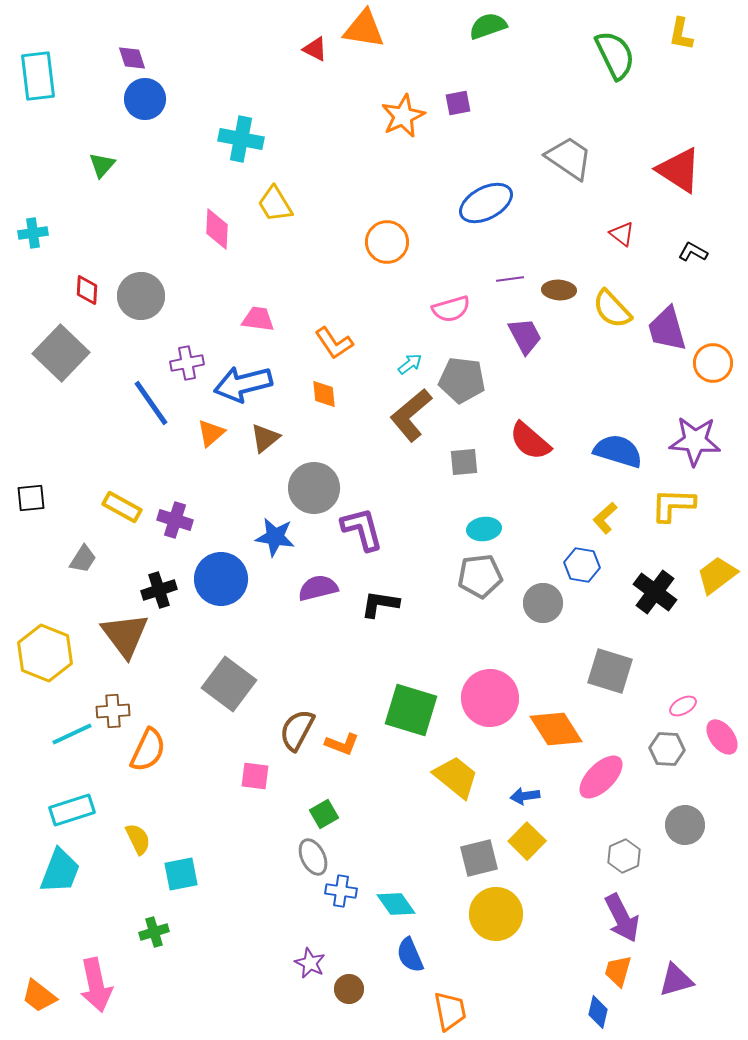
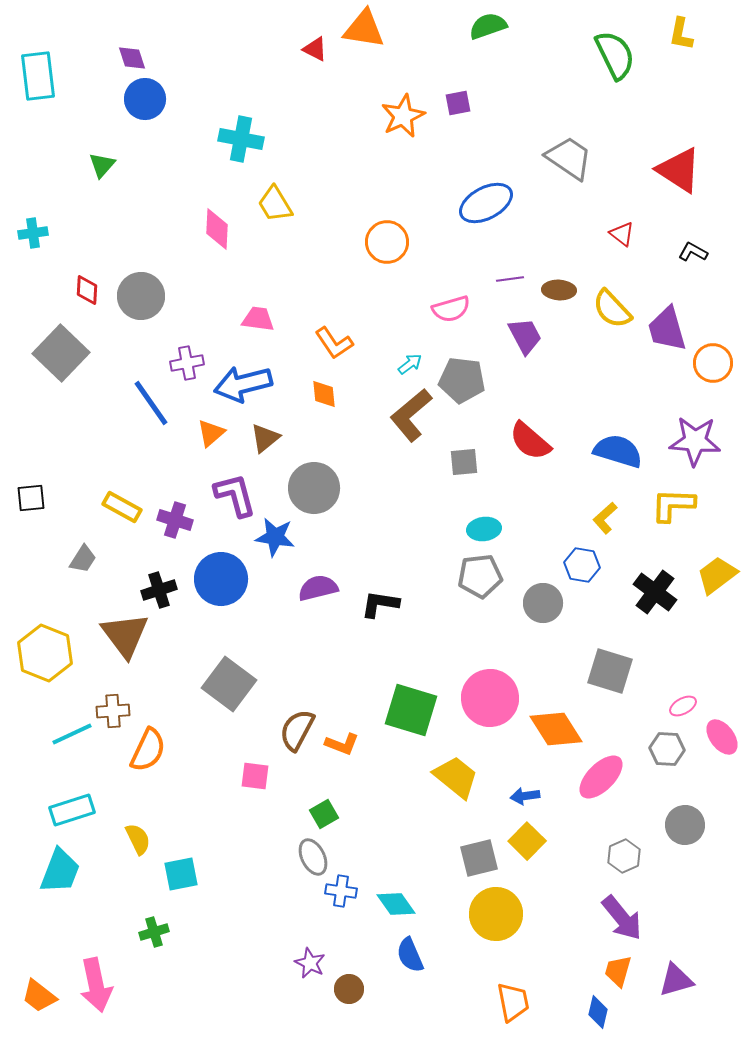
purple L-shape at (362, 529): moved 127 px left, 34 px up
purple arrow at (622, 918): rotated 12 degrees counterclockwise
orange trapezoid at (450, 1011): moved 63 px right, 9 px up
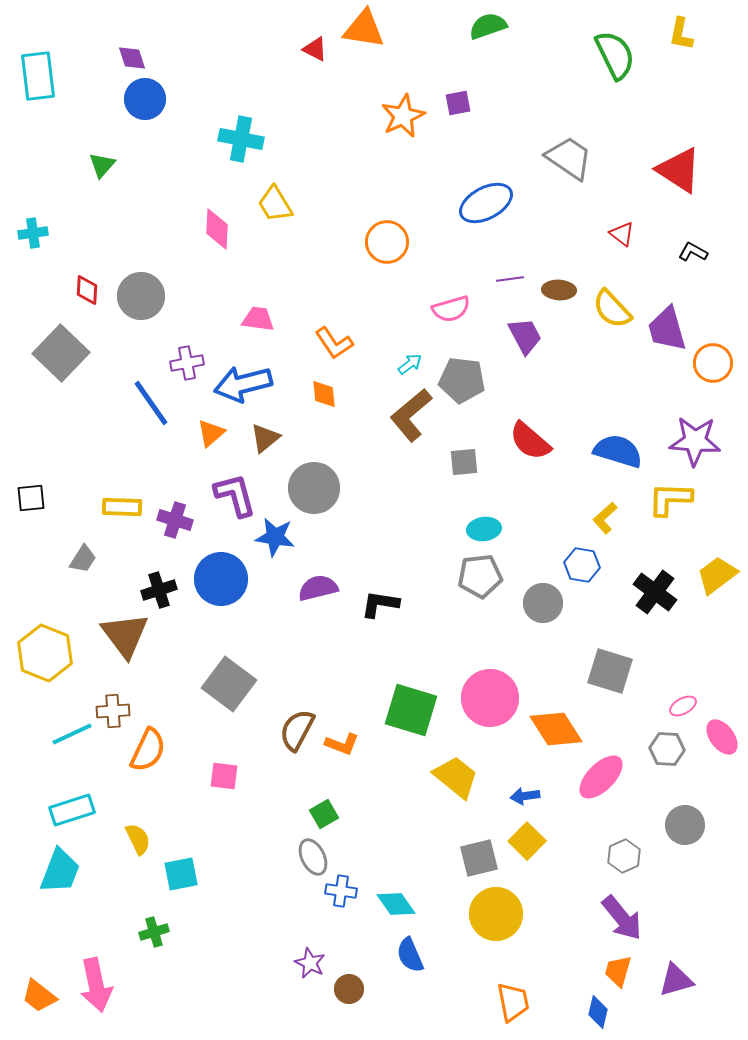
yellow L-shape at (673, 505): moved 3 px left, 6 px up
yellow rectangle at (122, 507): rotated 27 degrees counterclockwise
pink square at (255, 776): moved 31 px left
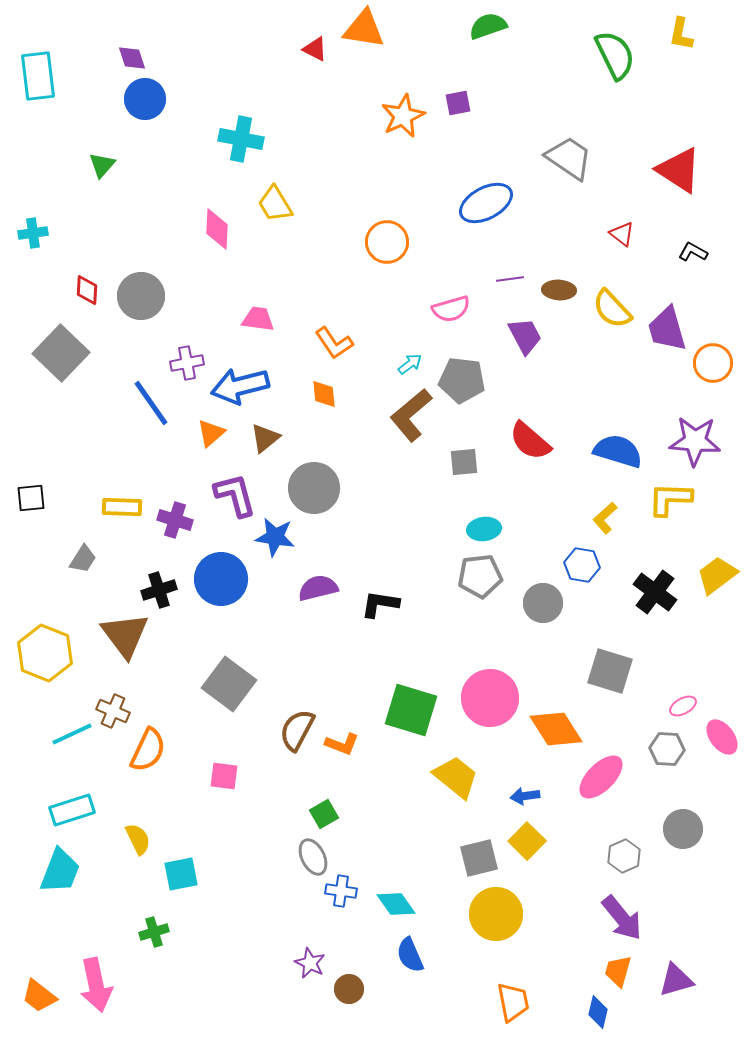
blue arrow at (243, 384): moved 3 px left, 2 px down
brown cross at (113, 711): rotated 28 degrees clockwise
gray circle at (685, 825): moved 2 px left, 4 px down
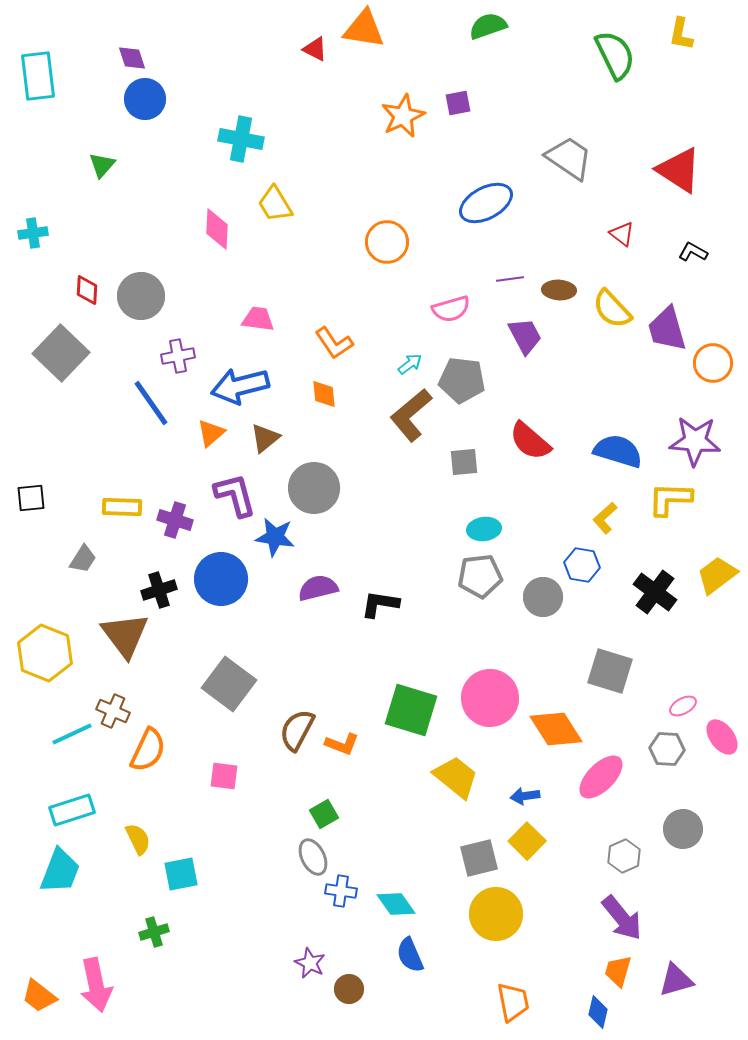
purple cross at (187, 363): moved 9 px left, 7 px up
gray circle at (543, 603): moved 6 px up
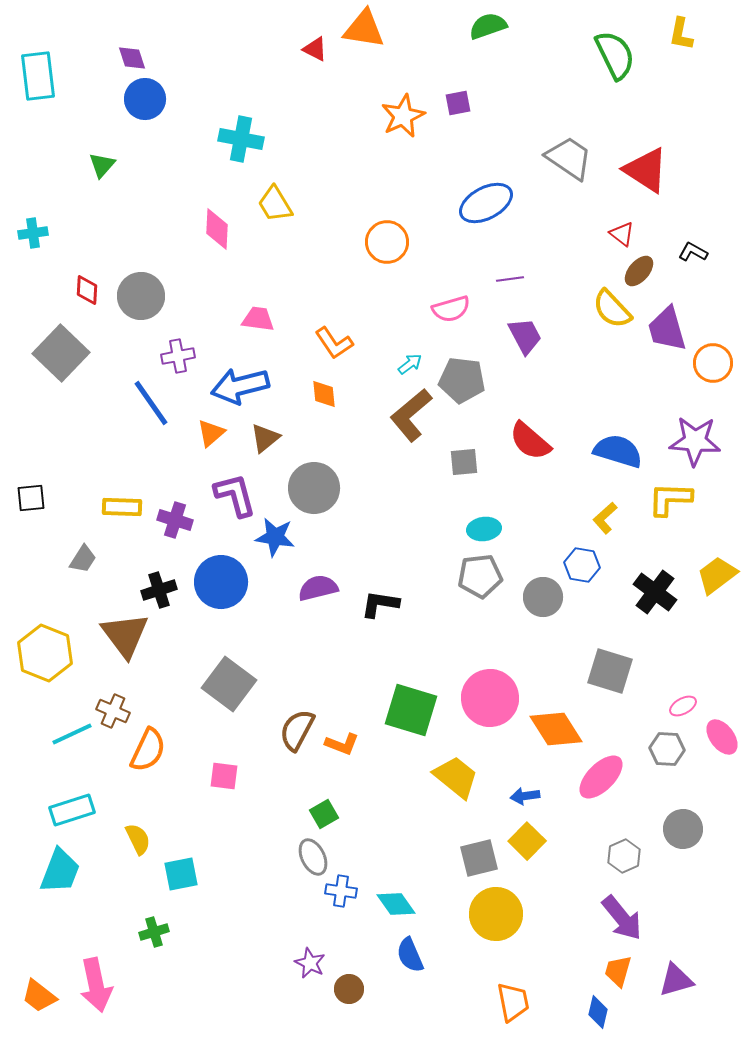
red triangle at (679, 170): moved 33 px left
brown ellipse at (559, 290): moved 80 px right, 19 px up; rotated 52 degrees counterclockwise
blue circle at (221, 579): moved 3 px down
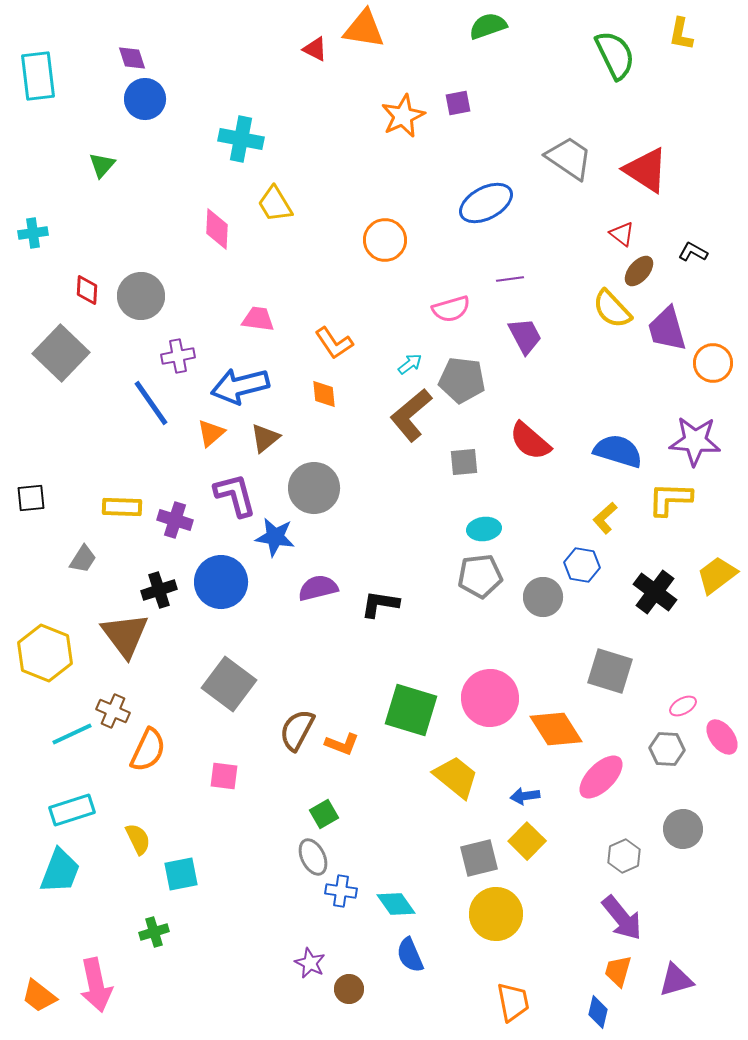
orange circle at (387, 242): moved 2 px left, 2 px up
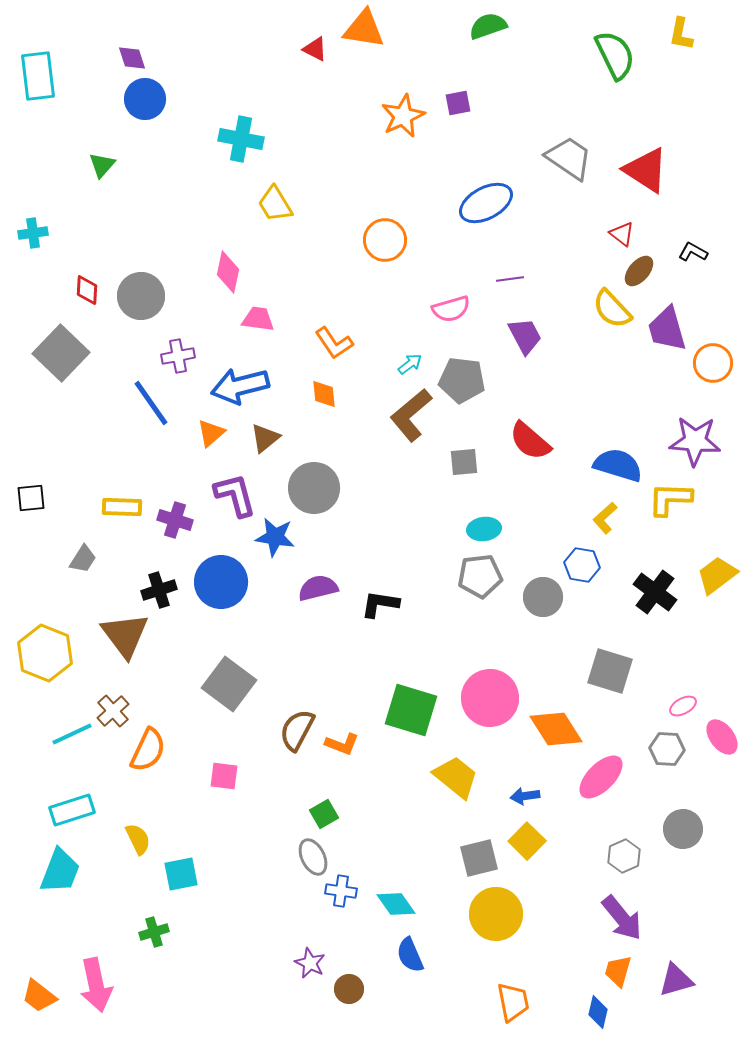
pink diamond at (217, 229): moved 11 px right, 43 px down; rotated 9 degrees clockwise
blue semicircle at (618, 451): moved 14 px down
brown cross at (113, 711): rotated 24 degrees clockwise
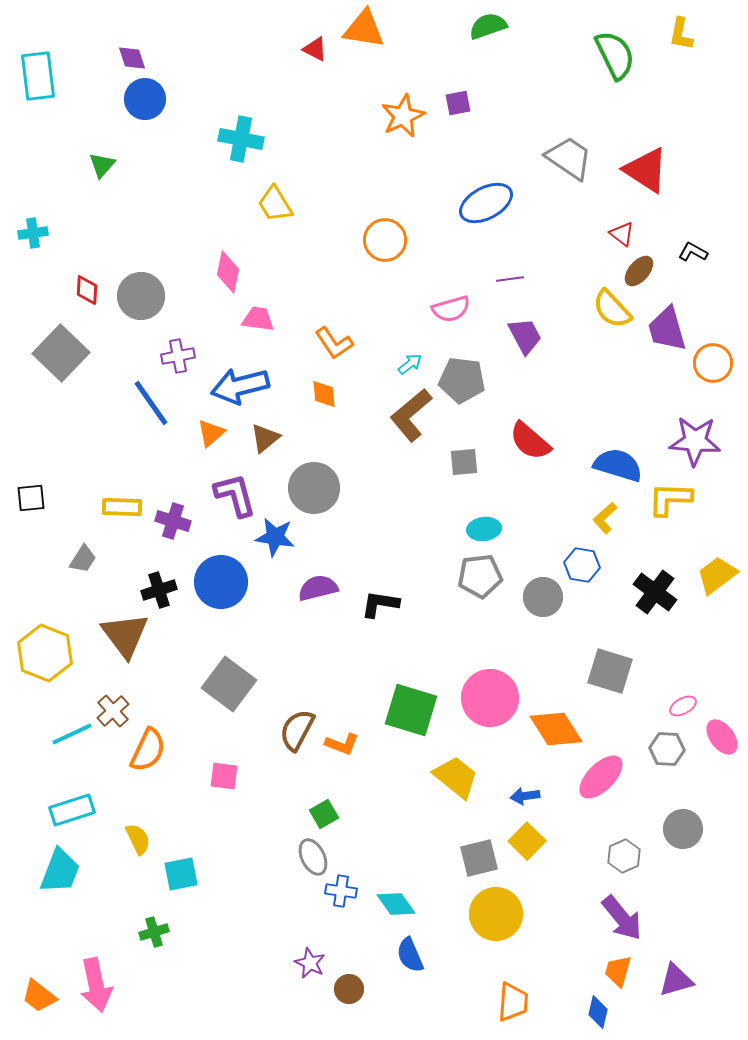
purple cross at (175, 520): moved 2 px left, 1 px down
orange trapezoid at (513, 1002): rotated 15 degrees clockwise
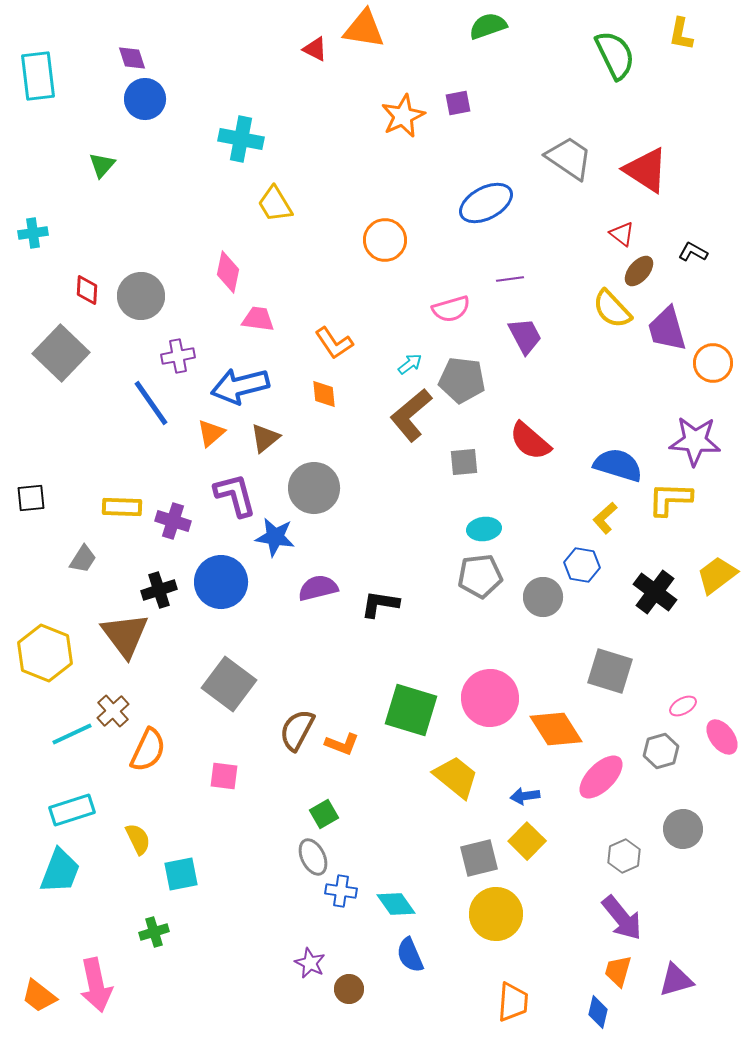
gray hexagon at (667, 749): moved 6 px left, 2 px down; rotated 20 degrees counterclockwise
